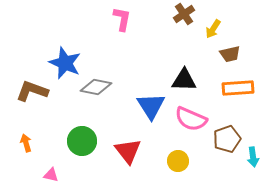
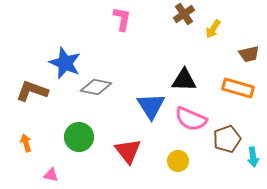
brown trapezoid: moved 19 px right
orange rectangle: rotated 20 degrees clockwise
green circle: moved 3 px left, 4 px up
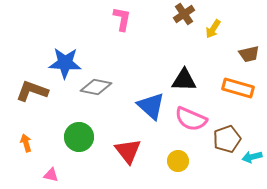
blue star: rotated 20 degrees counterclockwise
blue triangle: rotated 16 degrees counterclockwise
cyan arrow: moved 1 px left; rotated 84 degrees clockwise
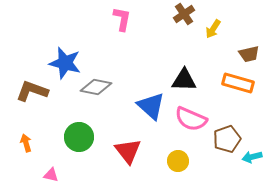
blue star: rotated 12 degrees clockwise
orange rectangle: moved 5 px up
